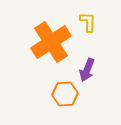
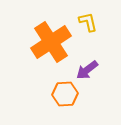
yellow L-shape: rotated 15 degrees counterclockwise
purple arrow: rotated 30 degrees clockwise
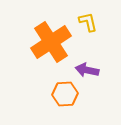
purple arrow: rotated 50 degrees clockwise
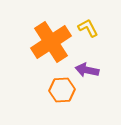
yellow L-shape: moved 6 px down; rotated 15 degrees counterclockwise
orange hexagon: moved 3 px left, 4 px up
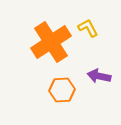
purple arrow: moved 12 px right, 6 px down
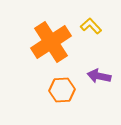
yellow L-shape: moved 3 px right, 2 px up; rotated 15 degrees counterclockwise
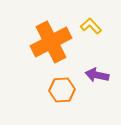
orange cross: rotated 6 degrees clockwise
purple arrow: moved 2 px left, 1 px up
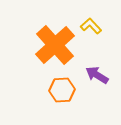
orange cross: moved 4 px right, 3 px down; rotated 15 degrees counterclockwise
purple arrow: rotated 20 degrees clockwise
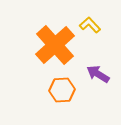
yellow L-shape: moved 1 px left, 1 px up
purple arrow: moved 1 px right, 1 px up
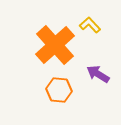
orange hexagon: moved 3 px left; rotated 10 degrees clockwise
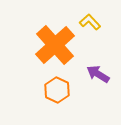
yellow L-shape: moved 3 px up
orange hexagon: moved 2 px left; rotated 20 degrees clockwise
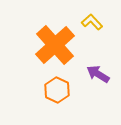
yellow L-shape: moved 2 px right
